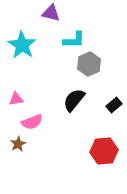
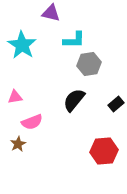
gray hexagon: rotated 15 degrees clockwise
pink triangle: moved 1 px left, 2 px up
black rectangle: moved 2 px right, 1 px up
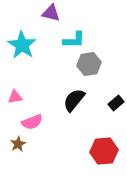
black rectangle: moved 1 px up
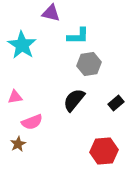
cyan L-shape: moved 4 px right, 4 px up
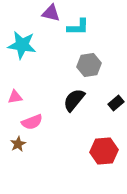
cyan L-shape: moved 9 px up
cyan star: rotated 24 degrees counterclockwise
gray hexagon: moved 1 px down
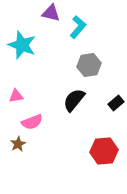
cyan L-shape: rotated 50 degrees counterclockwise
cyan star: rotated 12 degrees clockwise
pink triangle: moved 1 px right, 1 px up
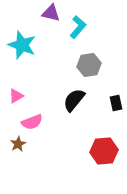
pink triangle: rotated 21 degrees counterclockwise
black rectangle: rotated 63 degrees counterclockwise
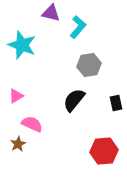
pink semicircle: moved 2 px down; rotated 135 degrees counterclockwise
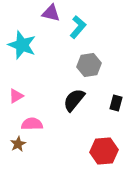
black rectangle: rotated 28 degrees clockwise
pink semicircle: rotated 25 degrees counterclockwise
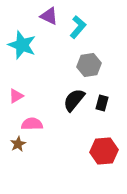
purple triangle: moved 2 px left, 3 px down; rotated 12 degrees clockwise
black rectangle: moved 14 px left
